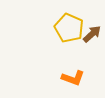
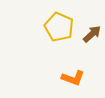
yellow pentagon: moved 10 px left, 1 px up
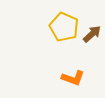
yellow pentagon: moved 5 px right
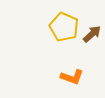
orange L-shape: moved 1 px left, 1 px up
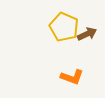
brown arrow: moved 5 px left; rotated 18 degrees clockwise
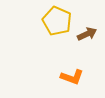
yellow pentagon: moved 7 px left, 6 px up
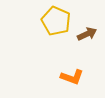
yellow pentagon: moved 1 px left
